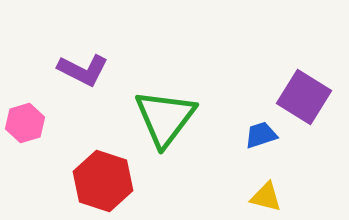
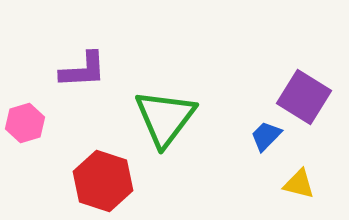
purple L-shape: rotated 30 degrees counterclockwise
blue trapezoid: moved 5 px right, 1 px down; rotated 28 degrees counterclockwise
yellow triangle: moved 33 px right, 13 px up
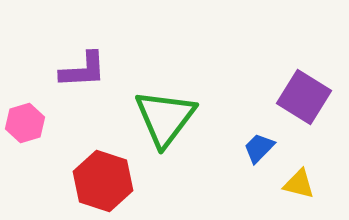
blue trapezoid: moved 7 px left, 12 px down
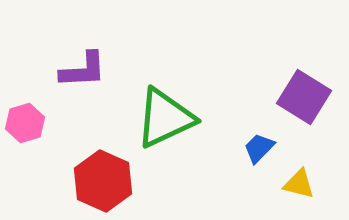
green triangle: rotated 28 degrees clockwise
red hexagon: rotated 6 degrees clockwise
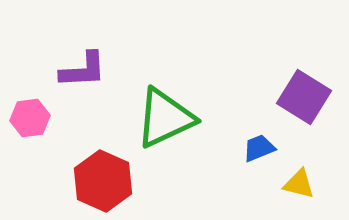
pink hexagon: moved 5 px right, 5 px up; rotated 9 degrees clockwise
blue trapezoid: rotated 24 degrees clockwise
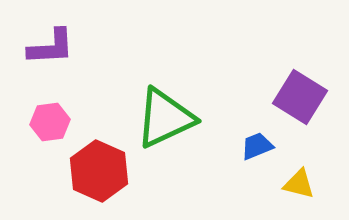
purple L-shape: moved 32 px left, 23 px up
purple square: moved 4 px left
pink hexagon: moved 20 px right, 4 px down
blue trapezoid: moved 2 px left, 2 px up
red hexagon: moved 4 px left, 10 px up
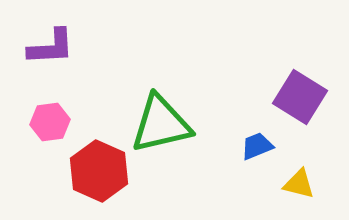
green triangle: moved 4 px left, 6 px down; rotated 12 degrees clockwise
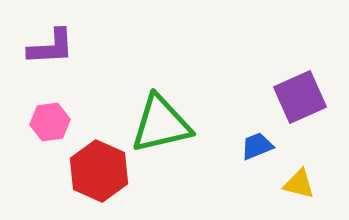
purple square: rotated 34 degrees clockwise
